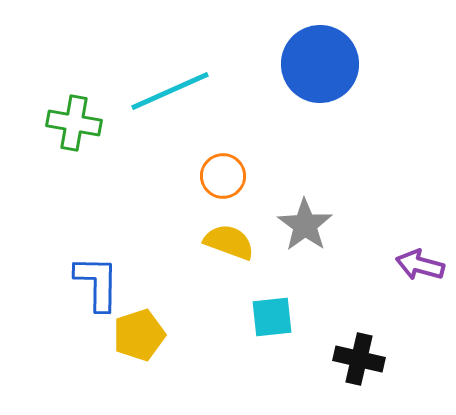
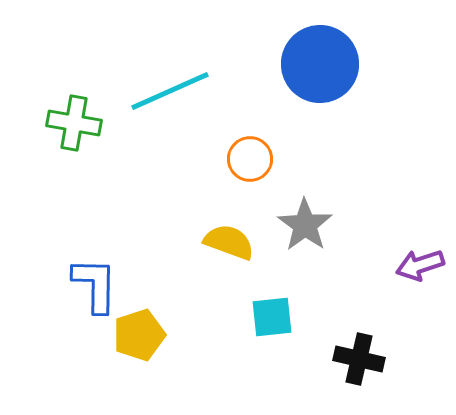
orange circle: moved 27 px right, 17 px up
purple arrow: rotated 33 degrees counterclockwise
blue L-shape: moved 2 px left, 2 px down
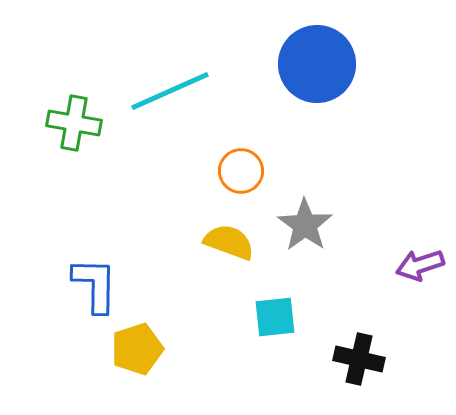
blue circle: moved 3 px left
orange circle: moved 9 px left, 12 px down
cyan square: moved 3 px right
yellow pentagon: moved 2 px left, 14 px down
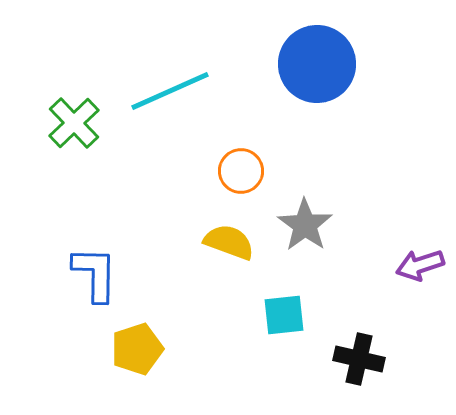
green cross: rotated 36 degrees clockwise
blue L-shape: moved 11 px up
cyan square: moved 9 px right, 2 px up
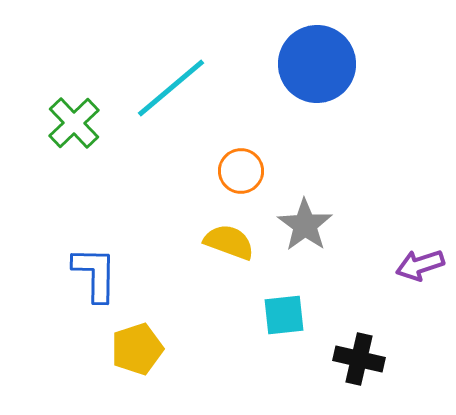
cyan line: moved 1 px right, 3 px up; rotated 16 degrees counterclockwise
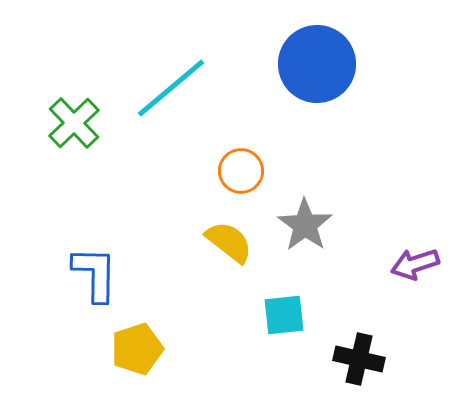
yellow semicircle: rotated 18 degrees clockwise
purple arrow: moved 5 px left, 1 px up
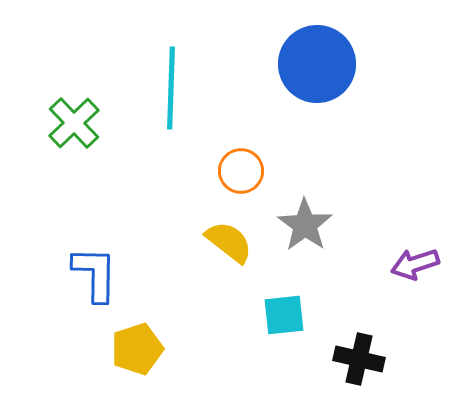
cyan line: rotated 48 degrees counterclockwise
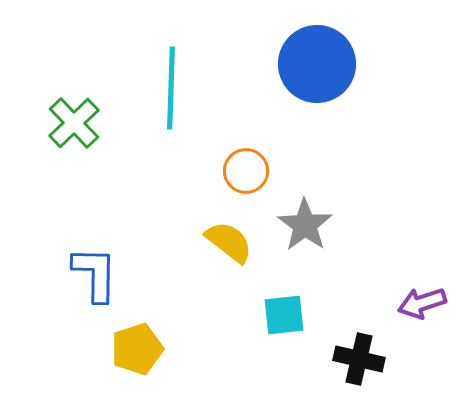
orange circle: moved 5 px right
purple arrow: moved 7 px right, 39 px down
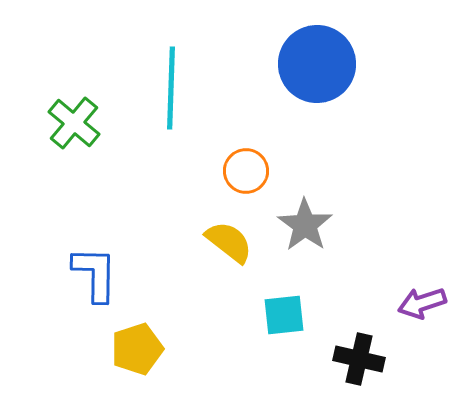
green cross: rotated 6 degrees counterclockwise
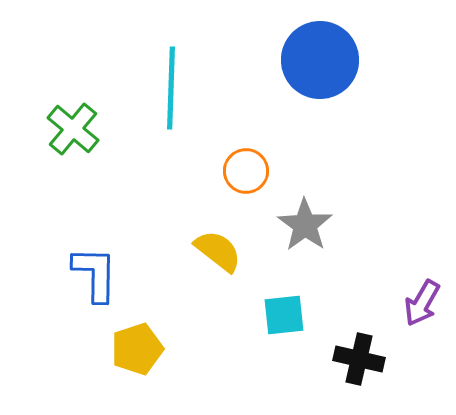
blue circle: moved 3 px right, 4 px up
green cross: moved 1 px left, 6 px down
yellow semicircle: moved 11 px left, 9 px down
purple arrow: rotated 42 degrees counterclockwise
